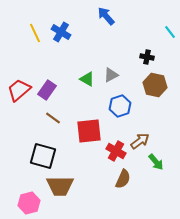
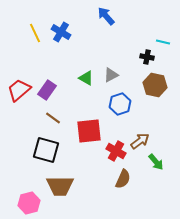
cyan line: moved 7 px left, 10 px down; rotated 40 degrees counterclockwise
green triangle: moved 1 px left, 1 px up
blue hexagon: moved 2 px up
black square: moved 3 px right, 6 px up
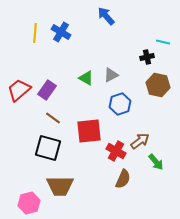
yellow line: rotated 30 degrees clockwise
black cross: rotated 24 degrees counterclockwise
brown hexagon: moved 3 px right
black square: moved 2 px right, 2 px up
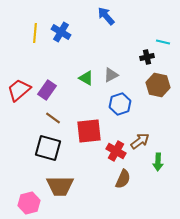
green arrow: moved 2 px right; rotated 42 degrees clockwise
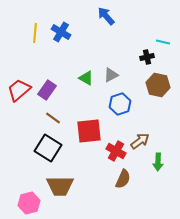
black square: rotated 16 degrees clockwise
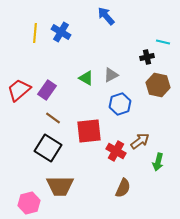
green arrow: rotated 12 degrees clockwise
brown semicircle: moved 9 px down
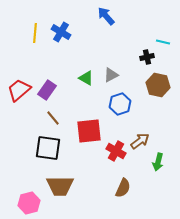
brown line: rotated 14 degrees clockwise
black square: rotated 24 degrees counterclockwise
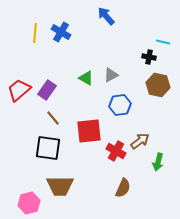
black cross: moved 2 px right; rotated 24 degrees clockwise
blue hexagon: moved 1 px down; rotated 10 degrees clockwise
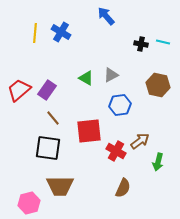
black cross: moved 8 px left, 13 px up
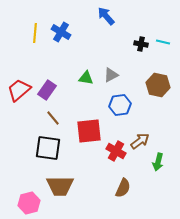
green triangle: rotated 21 degrees counterclockwise
